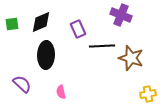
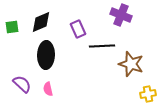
green square: moved 3 px down
brown star: moved 6 px down
pink semicircle: moved 13 px left, 3 px up
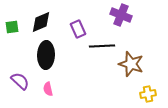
purple semicircle: moved 2 px left, 3 px up
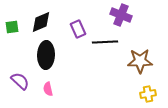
black line: moved 3 px right, 4 px up
brown star: moved 9 px right, 3 px up; rotated 20 degrees counterclockwise
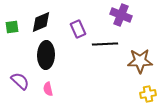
black line: moved 2 px down
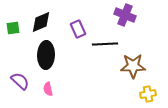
purple cross: moved 4 px right
green square: moved 1 px right, 1 px down
brown star: moved 7 px left, 5 px down
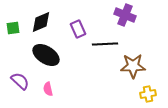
black ellipse: rotated 60 degrees counterclockwise
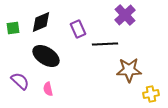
purple cross: rotated 25 degrees clockwise
black ellipse: moved 1 px down
brown star: moved 4 px left, 4 px down
yellow cross: moved 3 px right
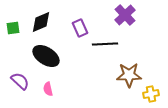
purple rectangle: moved 2 px right, 1 px up
brown star: moved 5 px down
